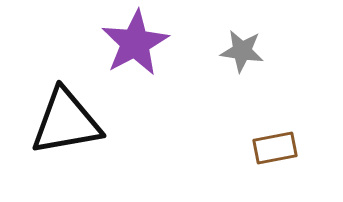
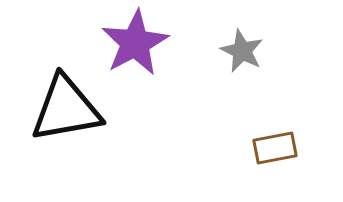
gray star: rotated 18 degrees clockwise
black triangle: moved 13 px up
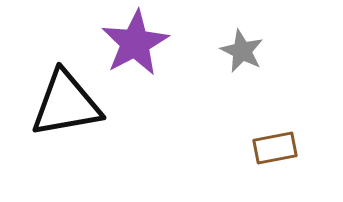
black triangle: moved 5 px up
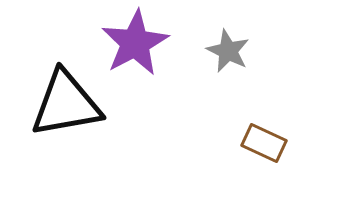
gray star: moved 14 px left
brown rectangle: moved 11 px left, 5 px up; rotated 36 degrees clockwise
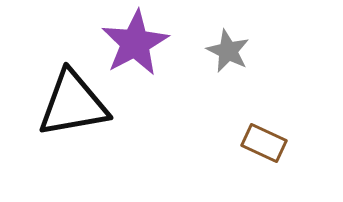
black triangle: moved 7 px right
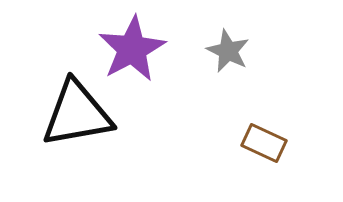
purple star: moved 3 px left, 6 px down
black triangle: moved 4 px right, 10 px down
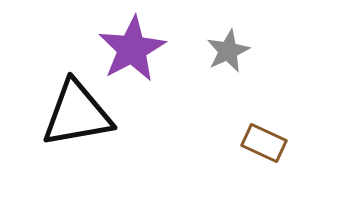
gray star: rotated 21 degrees clockwise
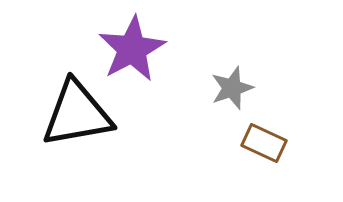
gray star: moved 4 px right, 37 px down; rotated 6 degrees clockwise
